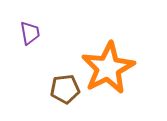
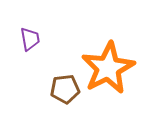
purple trapezoid: moved 6 px down
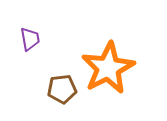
brown pentagon: moved 3 px left
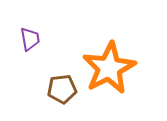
orange star: moved 1 px right
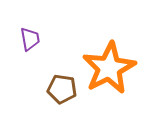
brown pentagon: rotated 16 degrees clockwise
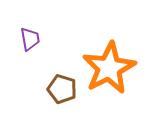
brown pentagon: rotated 8 degrees clockwise
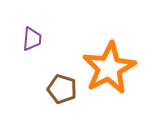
purple trapezoid: moved 2 px right; rotated 15 degrees clockwise
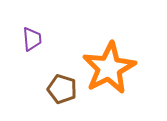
purple trapezoid: rotated 10 degrees counterclockwise
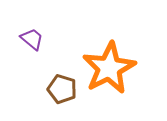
purple trapezoid: rotated 45 degrees counterclockwise
